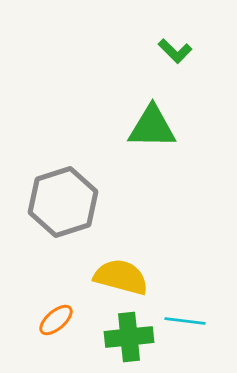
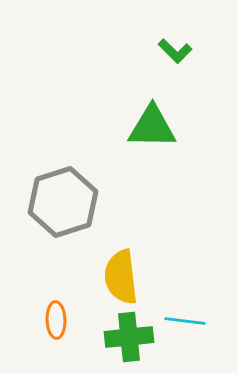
yellow semicircle: rotated 112 degrees counterclockwise
orange ellipse: rotated 51 degrees counterclockwise
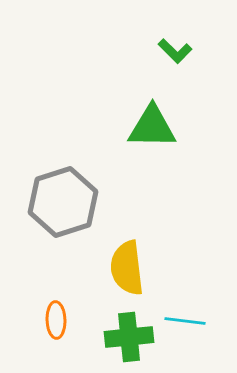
yellow semicircle: moved 6 px right, 9 px up
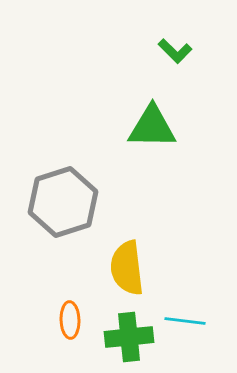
orange ellipse: moved 14 px right
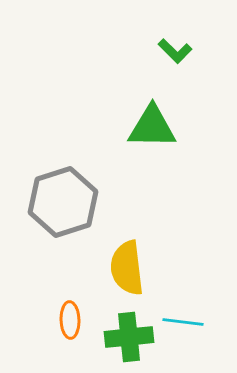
cyan line: moved 2 px left, 1 px down
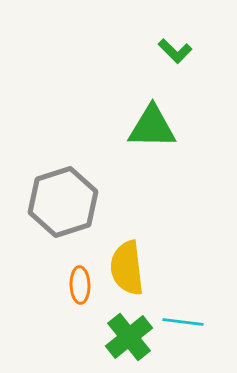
orange ellipse: moved 10 px right, 35 px up
green cross: rotated 33 degrees counterclockwise
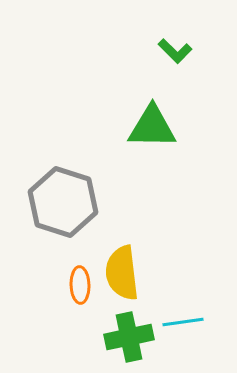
gray hexagon: rotated 24 degrees counterclockwise
yellow semicircle: moved 5 px left, 5 px down
cyan line: rotated 15 degrees counterclockwise
green cross: rotated 27 degrees clockwise
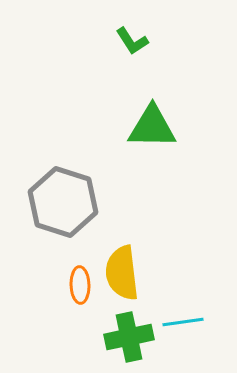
green L-shape: moved 43 px left, 10 px up; rotated 12 degrees clockwise
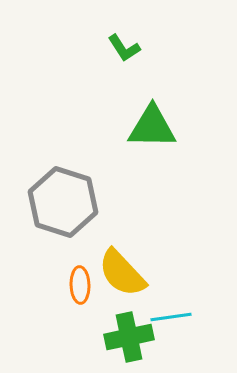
green L-shape: moved 8 px left, 7 px down
yellow semicircle: rotated 36 degrees counterclockwise
cyan line: moved 12 px left, 5 px up
